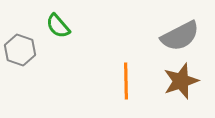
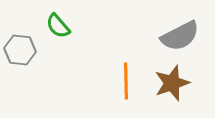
gray hexagon: rotated 12 degrees counterclockwise
brown star: moved 9 px left, 2 px down
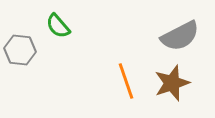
orange line: rotated 18 degrees counterclockwise
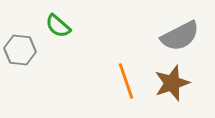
green semicircle: rotated 8 degrees counterclockwise
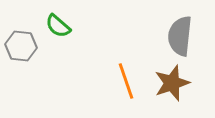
gray semicircle: rotated 123 degrees clockwise
gray hexagon: moved 1 px right, 4 px up
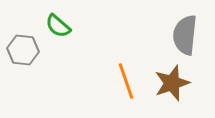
gray semicircle: moved 5 px right, 1 px up
gray hexagon: moved 2 px right, 4 px down
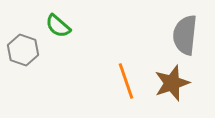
gray hexagon: rotated 12 degrees clockwise
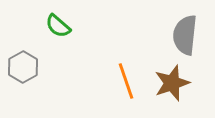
gray hexagon: moved 17 px down; rotated 12 degrees clockwise
